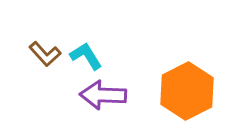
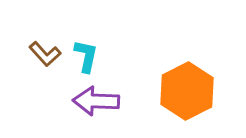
cyan L-shape: rotated 44 degrees clockwise
purple arrow: moved 7 px left, 6 px down
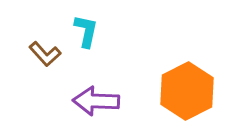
cyan L-shape: moved 25 px up
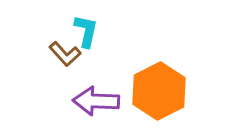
brown L-shape: moved 20 px right
orange hexagon: moved 28 px left
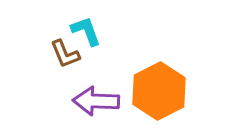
cyan L-shape: rotated 32 degrees counterclockwise
brown L-shape: rotated 20 degrees clockwise
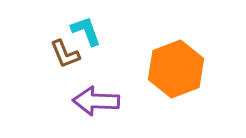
orange hexagon: moved 17 px right, 22 px up; rotated 6 degrees clockwise
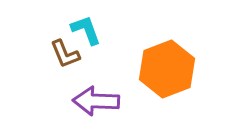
cyan L-shape: moved 1 px up
orange hexagon: moved 9 px left
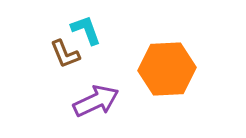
orange hexagon: rotated 18 degrees clockwise
purple arrow: rotated 153 degrees clockwise
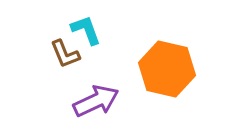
orange hexagon: rotated 16 degrees clockwise
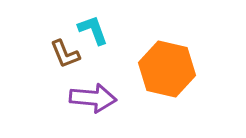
cyan L-shape: moved 7 px right
purple arrow: moved 3 px left, 3 px up; rotated 30 degrees clockwise
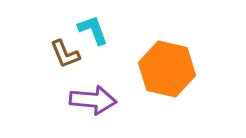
purple arrow: moved 2 px down
